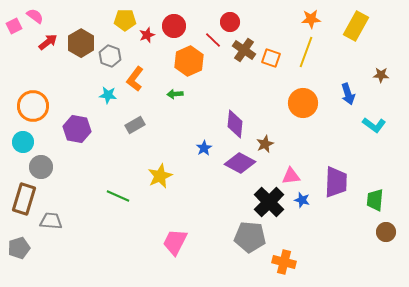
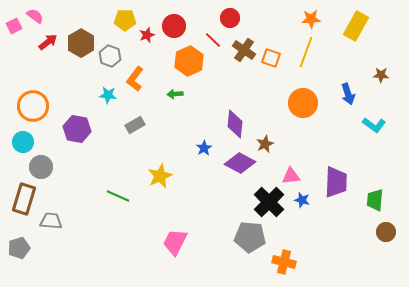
red circle at (230, 22): moved 4 px up
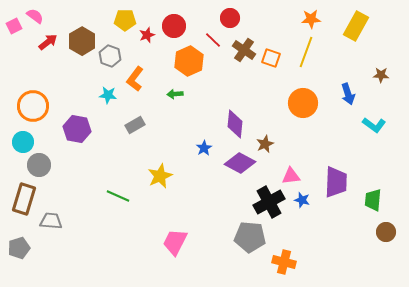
brown hexagon at (81, 43): moved 1 px right, 2 px up
gray circle at (41, 167): moved 2 px left, 2 px up
green trapezoid at (375, 200): moved 2 px left
black cross at (269, 202): rotated 16 degrees clockwise
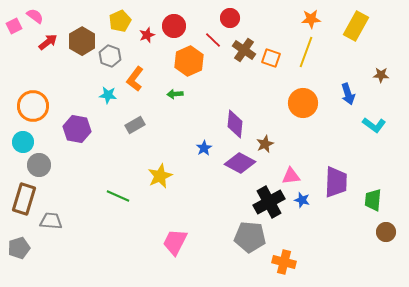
yellow pentagon at (125, 20): moved 5 px left, 1 px down; rotated 25 degrees counterclockwise
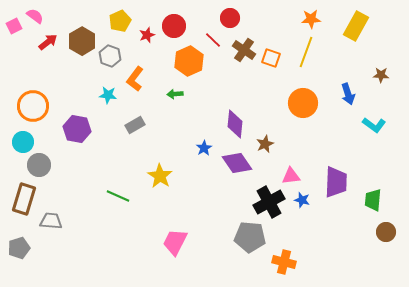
purple diamond at (240, 163): moved 3 px left; rotated 28 degrees clockwise
yellow star at (160, 176): rotated 15 degrees counterclockwise
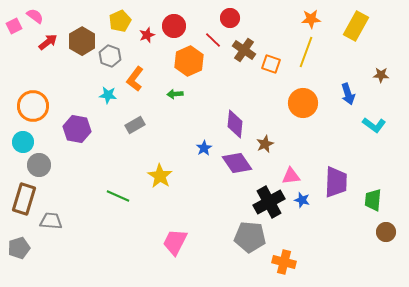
orange square at (271, 58): moved 6 px down
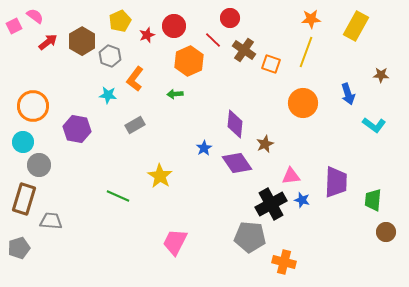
black cross at (269, 202): moved 2 px right, 2 px down
